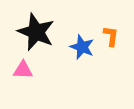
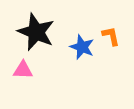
orange L-shape: rotated 20 degrees counterclockwise
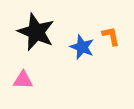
pink triangle: moved 10 px down
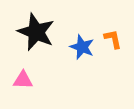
orange L-shape: moved 2 px right, 3 px down
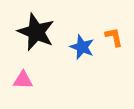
orange L-shape: moved 1 px right, 2 px up
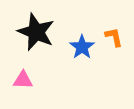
blue star: rotated 15 degrees clockwise
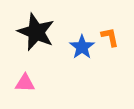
orange L-shape: moved 4 px left
pink triangle: moved 2 px right, 3 px down
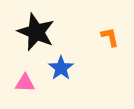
blue star: moved 21 px left, 21 px down
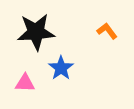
black star: rotated 27 degrees counterclockwise
orange L-shape: moved 3 px left, 6 px up; rotated 25 degrees counterclockwise
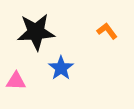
pink triangle: moved 9 px left, 2 px up
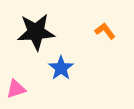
orange L-shape: moved 2 px left
pink triangle: moved 8 px down; rotated 20 degrees counterclockwise
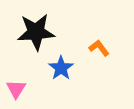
orange L-shape: moved 6 px left, 17 px down
pink triangle: rotated 40 degrees counterclockwise
